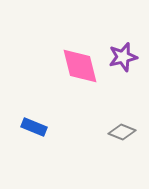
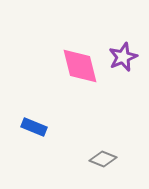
purple star: rotated 8 degrees counterclockwise
gray diamond: moved 19 px left, 27 px down
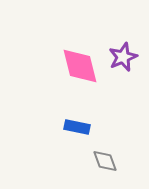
blue rectangle: moved 43 px right; rotated 10 degrees counterclockwise
gray diamond: moved 2 px right, 2 px down; rotated 48 degrees clockwise
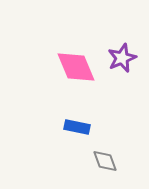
purple star: moved 1 px left, 1 px down
pink diamond: moved 4 px left, 1 px down; rotated 9 degrees counterclockwise
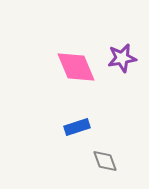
purple star: rotated 12 degrees clockwise
blue rectangle: rotated 30 degrees counterclockwise
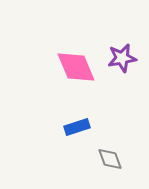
gray diamond: moved 5 px right, 2 px up
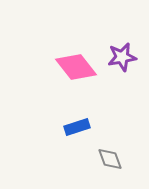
purple star: moved 1 px up
pink diamond: rotated 15 degrees counterclockwise
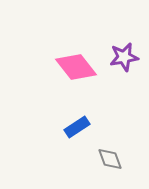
purple star: moved 2 px right
blue rectangle: rotated 15 degrees counterclockwise
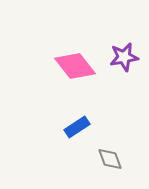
pink diamond: moved 1 px left, 1 px up
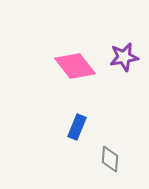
blue rectangle: rotated 35 degrees counterclockwise
gray diamond: rotated 24 degrees clockwise
